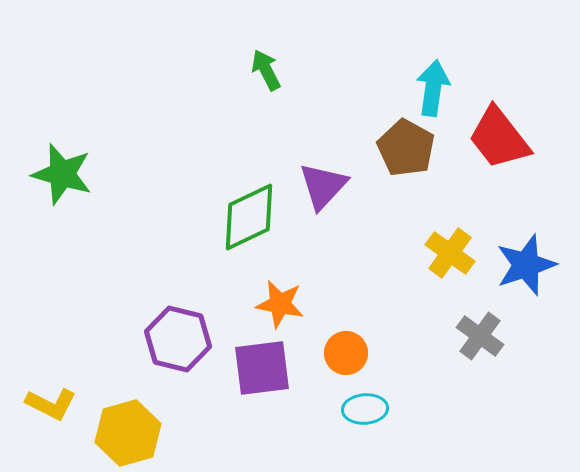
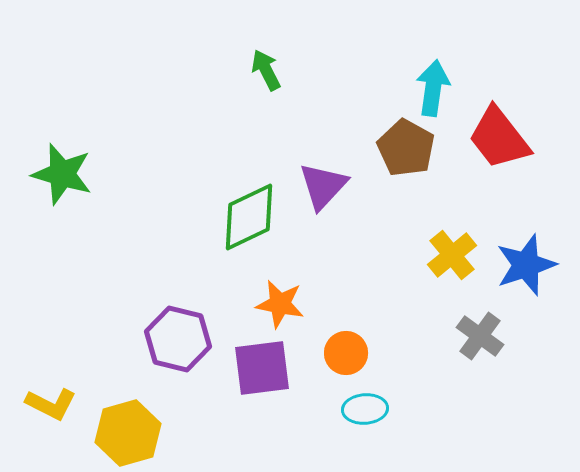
yellow cross: moved 2 px right, 2 px down; rotated 15 degrees clockwise
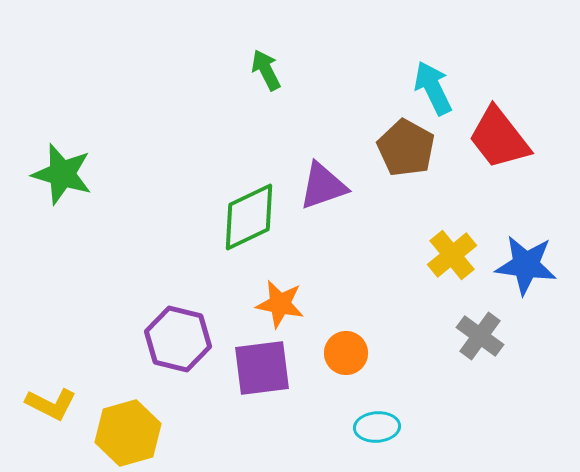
cyan arrow: rotated 34 degrees counterclockwise
purple triangle: rotated 28 degrees clockwise
blue star: rotated 26 degrees clockwise
cyan ellipse: moved 12 px right, 18 px down
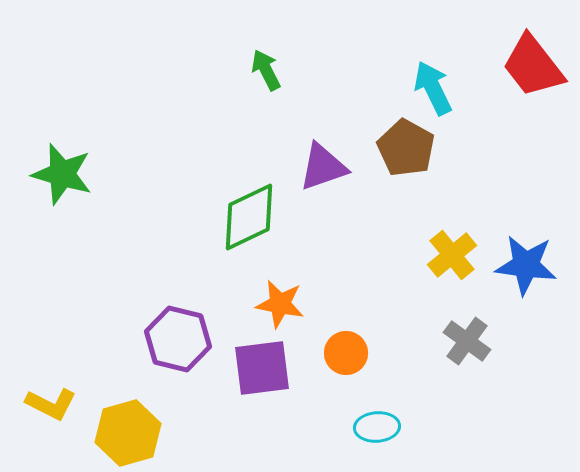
red trapezoid: moved 34 px right, 72 px up
purple triangle: moved 19 px up
gray cross: moved 13 px left, 5 px down
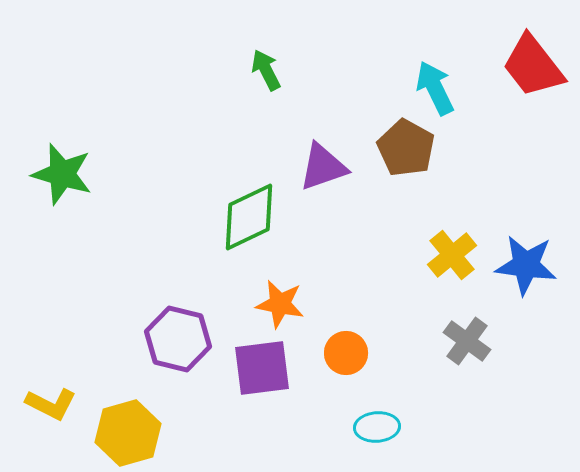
cyan arrow: moved 2 px right
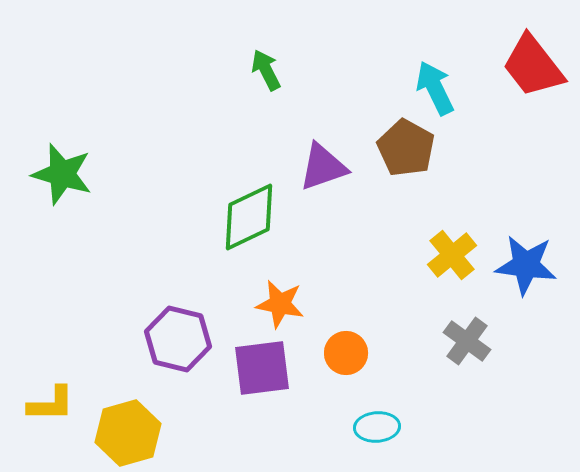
yellow L-shape: rotated 27 degrees counterclockwise
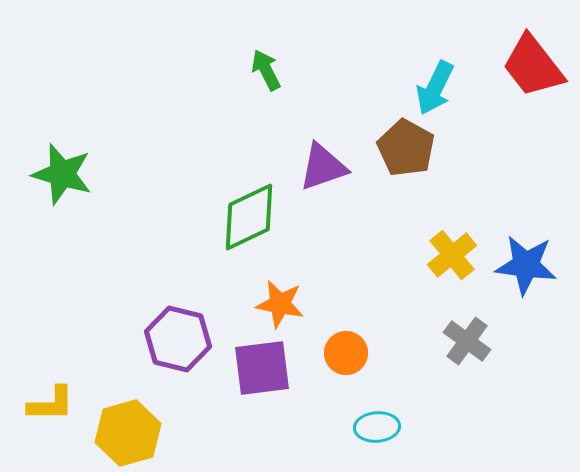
cyan arrow: rotated 128 degrees counterclockwise
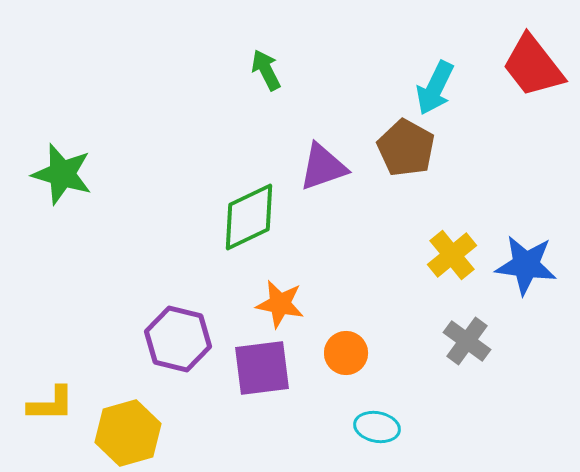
cyan ellipse: rotated 15 degrees clockwise
